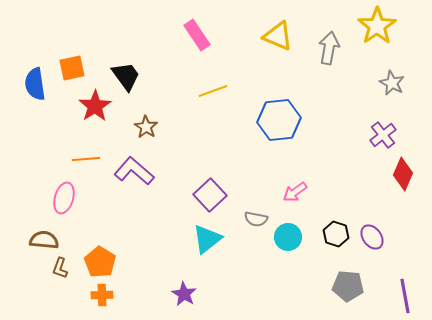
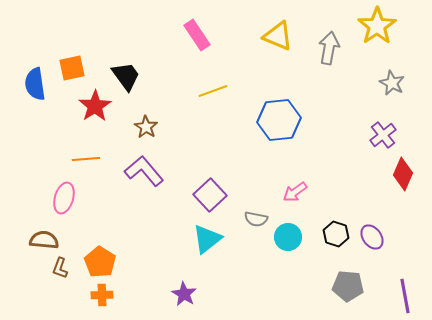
purple L-shape: moved 10 px right; rotated 9 degrees clockwise
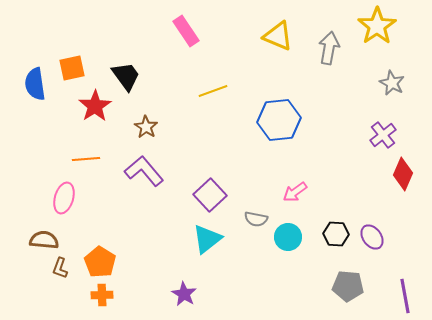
pink rectangle: moved 11 px left, 4 px up
black hexagon: rotated 15 degrees counterclockwise
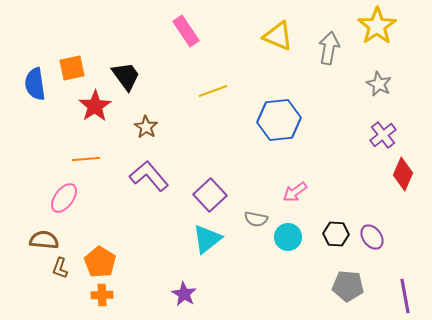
gray star: moved 13 px left, 1 px down
purple L-shape: moved 5 px right, 5 px down
pink ellipse: rotated 20 degrees clockwise
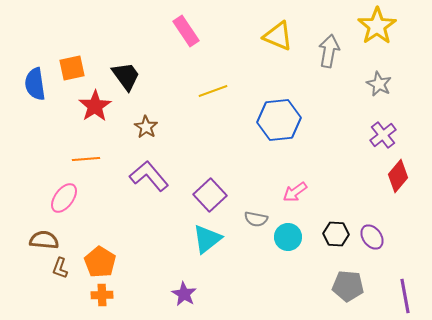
gray arrow: moved 3 px down
red diamond: moved 5 px left, 2 px down; rotated 16 degrees clockwise
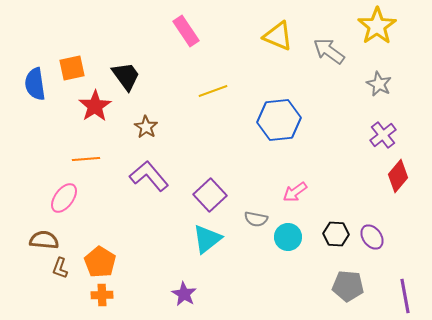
gray arrow: rotated 64 degrees counterclockwise
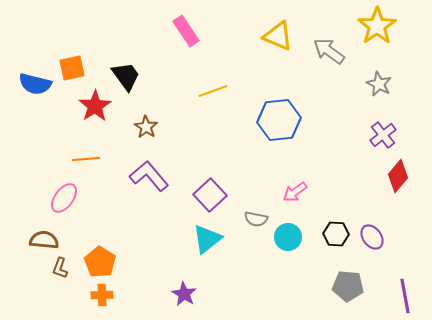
blue semicircle: rotated 68 degrees counterclockwise
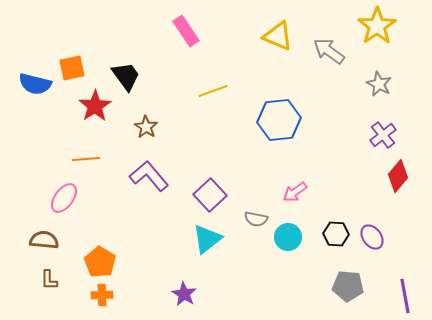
brown L-shape: moved 11 px left, 12 px down; rotated 20 degrees counterclockwise
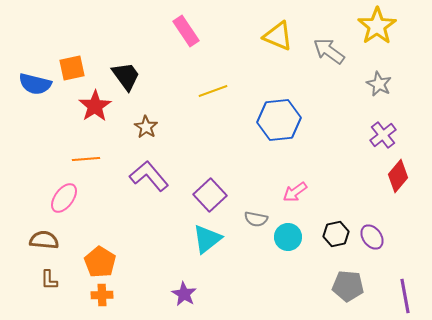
black hexagon: rotated 15 degrees counterclockwise
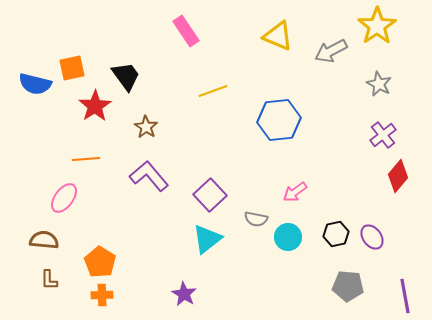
gray arrow: moved 2 px right; rotated 64 degrees counterclockwise
